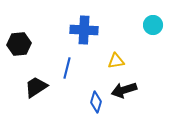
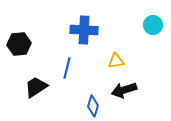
blue diamond: moved 3 px left, 4 px down
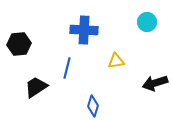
cyan circle: moved 6 px left, 3 px up
black arrow: moved 31 px right, 7 px up
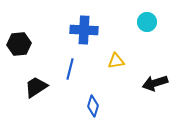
blue line: moved 3 px right, 1 px down
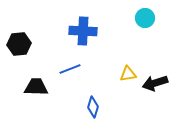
cyan circle: moved 2 px left, 4 px up
blue cross: moved 1 px left, 1 px down
yellow triangle: moved 12 px right, 13 px down
blue line: rotated 55 degrees clockwise
black trapezoid: rotated 35 degrees clockwise
blue diamond: moved 1 px down
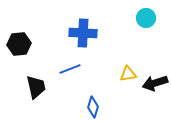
cyan circle: moved 1 px right
blue cross: moved 2 px down
black trapezoid: rotated 75 degrees clockwise
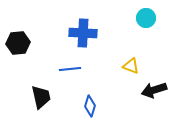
black hexagon: moved 1 px left, 1 px up
blue line: rotated 15 degrees clockwise
yellow triangle: moved 3 px right, 8 px up; rotated 30 degrees clockwise
black arrow: moved 1 px left, 7 px down
black trapezoid: moved 5 px right, 10 px down
blue diamond: moved 3 px left, 1 px up
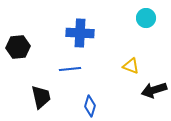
blue cross: moved 3 px left
black hexagon: moved 4 px down
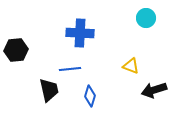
black hexagon: moved 2 px left, 3 px down
black trapezoid: moved 8 px right, 7 px up
blue diamond: moved 10 px up
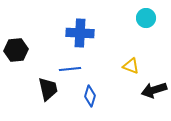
black trapezoid: moved 1 px left, 1 px up
